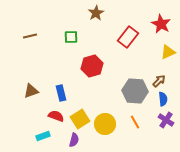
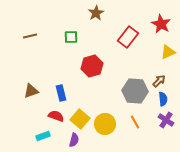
yellow square: rotated 18 degrees counterclockwise
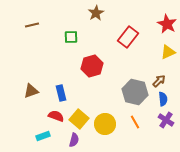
red star: moved 6 px right
brown line: moved 2 px right, 11 px up
gray hexagon: moved 1 px down; rotated 10 degrees clockwise
yellow square: moved 1 px left
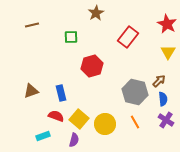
yellow triangle: rotated 35 degrees counterclockwise
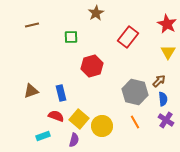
yellow circle: moved 3 px left, 2 px down
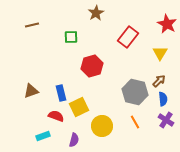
yellow triangle: moved 8 px left, 1 px down
yellow square: moved 12 px up; rotated 24 degrees clockwise
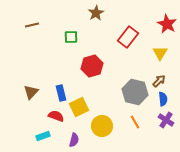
brown triangle: moved 1 px down; rotated 28 degrees counterclockwise
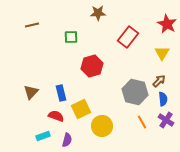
brown star: moved 2 px right; rotated 28 degrees clockwise
yellow triangle: moved 2 px right
yellow square: moved 2 px right, 2 px down
orange line: moved 7 px right
purple semicircle: moved 7 px left
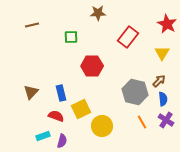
red hexagon: rotated 15 degrees clockwise
purple semicircle: moved 5 px left, 1 px down
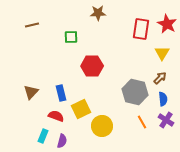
red rectangle: moved 13 px right, 8 px up; rotated 30 degrees counterclockwise
brown arrow: moved 1 px right, 3 px up
cyan rectangle: rotated 48 degrees counterclockwise
